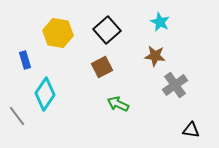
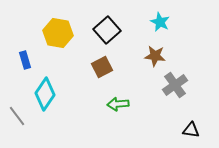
green arrow: rotated 30 degrees counterclockwise
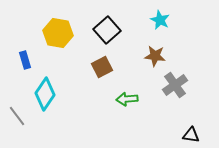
cyan star: moved 2 px up
green arrow: moved 9 px right, 5 px up
black triangle: moved 5 px down
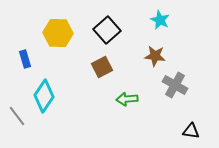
yellow hexagon: rotated 8 degrees counterclockwise
blue rectangle: moved 1 px up
gray cross: rotated 25 degrees counterclockwise
cyan diamond: moved 1 px left, 2 px down
black triangle: moved 4 px up
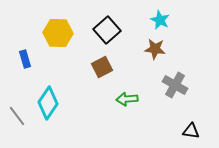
brown star: moved 7 px up
cyan diamond: moved 4 px right, 7 px down
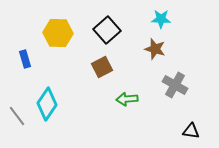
cyan star: moved 1 px right, 1 px up; rotated 24 degrees counterclockwise
brown star: rotated 10 degrees clockwise
cyan diamond: moved 1 px left, 1 px down
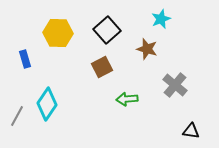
cyan star: rotated 24 degrees counterclockwise
brown star: moved 8 px left
gray cross: rotated 10 degrees clockwise
gray line: rotated 65 degrees clockwise
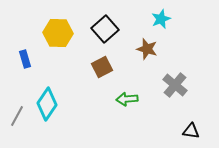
black square: moved 2 px left, 1 px up
